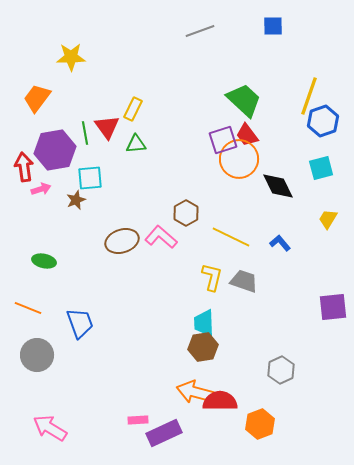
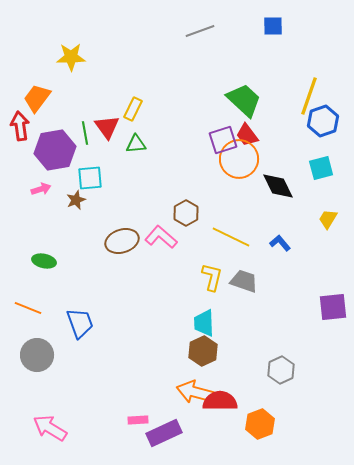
red arrow at (24, 167): moved 4 px left, 41 px up
brown hexagon at (203, 347): moved 4 px down; rotated 16 degrees counterclockwise
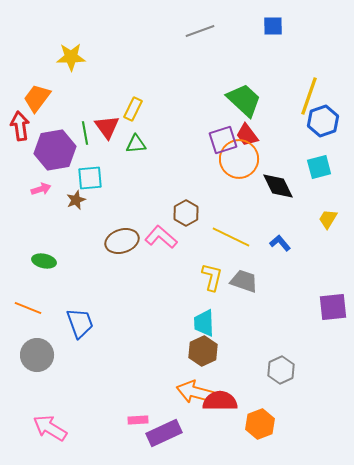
cyan square at (321, 168): moved 2 px left, 1 px up
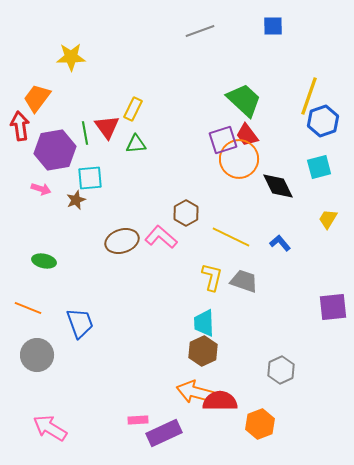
pink arrow at (41, 189): rotated 36 degrees clockwise
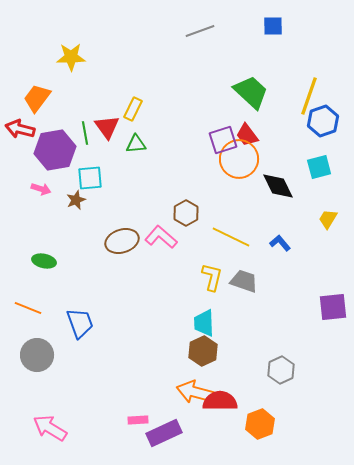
green trapezoid at (244, 100): moved 7 px right, 8 px up
red arrow at (20, 126): moved 3 px down; rotated 68 degrees counterclockwise
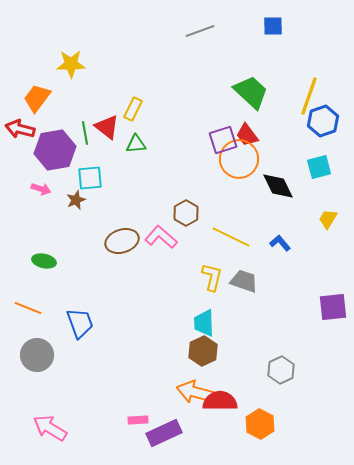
yellow star at (71, 57): moved 7 px down
red triangle at (107, 127): rotated 16 degrees counterclockwise
orange hexagon at (260, 424): rotated 12 degrees counterclockwise
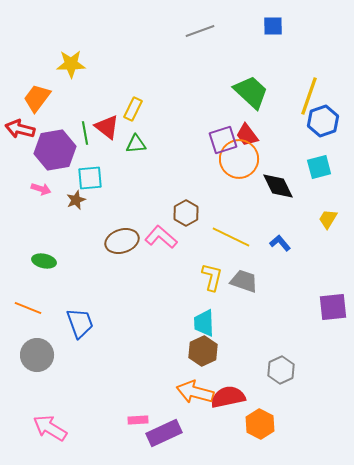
red semicircle at (220, 401): moved 8 px right, 4 px up; rotated 12 degrees counterclockwise
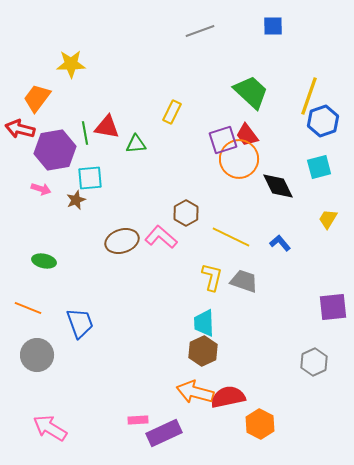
yellow rectangle at (133, 109): moved 39 px right, 3 px down
red triangle at (107, 127): rotated 28 degrees counterclockwise
gray hexagon at (281, 370): moved 33 px right, 8 px up
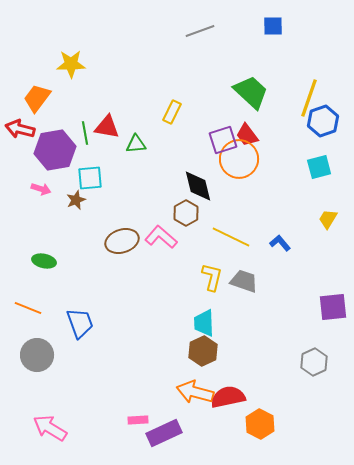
yellow line at (309, 96): moved 2 px down
black diamond at (278, 186): moved 80 px left; rotated 12 degrees clockwise
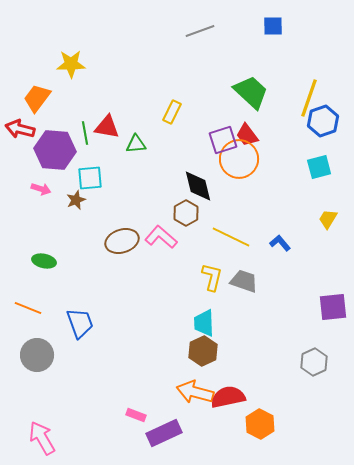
purple hexagon at (55, 150): rotated 15 degrees clockwise
pink rectangle at (138, 420): moved 2 px left, 5 px up; rotated 24 degrees clockwise
pink arrow at (50, 428): moved 8 px left, 10 px down; rotated 28 degrees clockwise
